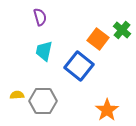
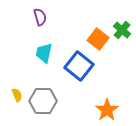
cyan trapezoid: moved 2 px down
yellow semicircle: rotated 72 degrees clockwise
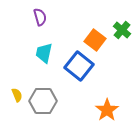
orange square: moved 3 px left, 1 px down
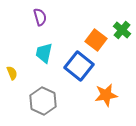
orange square: moved 1 px right
yellow semicircle: moved 5 px left, 22 px up
gray hexagon: rotated 24 degrees clockwise
orange star: moved 1 px left, 15 px up; rotated 25 degrees clockwise
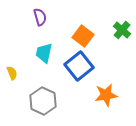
orange square: moved 13 px left, 4 px up
blue square: rotated 12 degrees clockwise
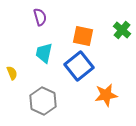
orange square: rotated 25 degrees counterclockwise
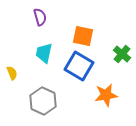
green cross: moved 24 px down
blue square: rotated 20 degrees counterclockwise
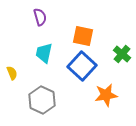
blue square: moved 3 px right; rotated 12 degrees clockwise
gray hexagon: moved 1 px left, 1 px up
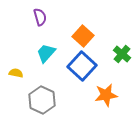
orange square: rotated 30 degrees clockwise
cyan trapezoid: moved 2 px right; rotated 30 degrees clockwise
yellow semicircle: moved 4 px right; rotated 56 degrees counterclockwise
